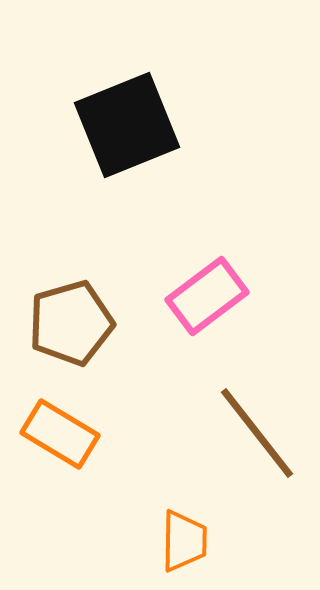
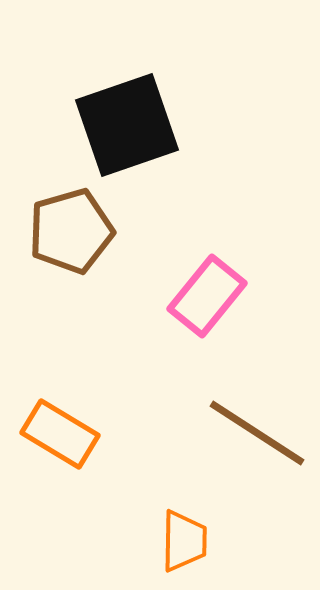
black square: rotated 3 degrees clockwise
pink rectangle: rotated 14 degrees counterclockwise
brown pentagon: moved 92 px up
brown line: rotated 19 degrees counterclockwise
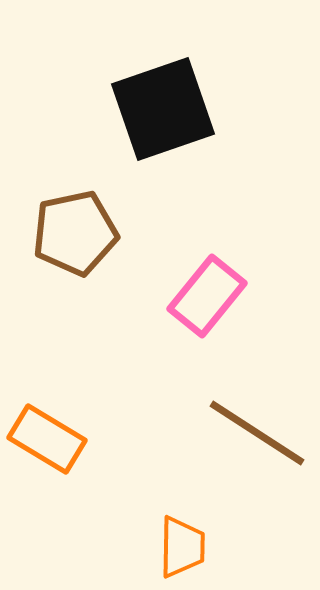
black square: moved 36 px right, 16 px up
brown pentagon: moved 4 px right, 2 px down; rotated 4 degrees clockwise
orange rectangle: moved 13 px left, 5 px down
orange trapezoid: moved 2 px left, 6 px down
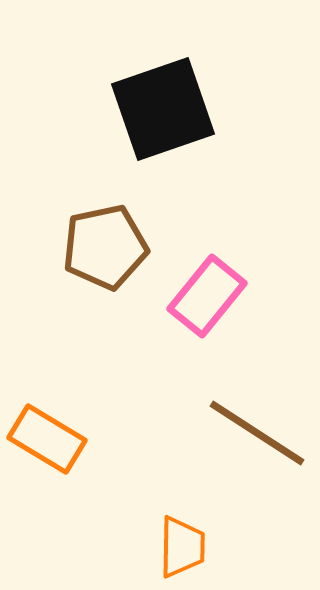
brown pentagon: moved 30 px right, 14 px down
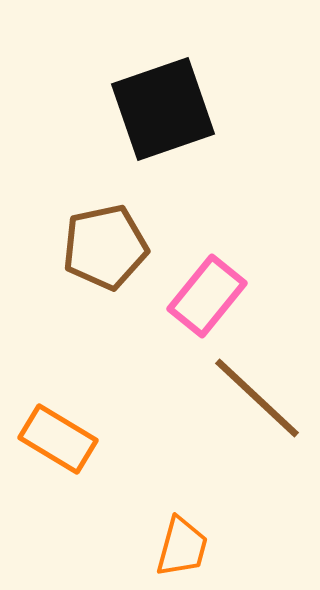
brown line: moved 35 px up; rotated 10 degrees clockwise
orange rectangle: moved 11 px right
orange trapezoid: rotated 14 degrees clockwise
